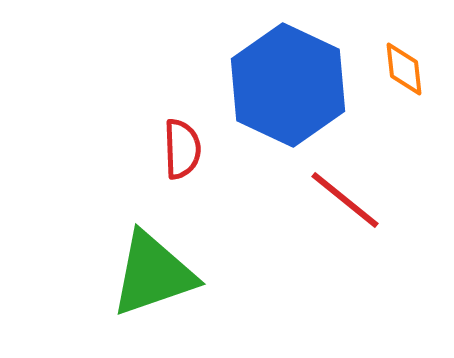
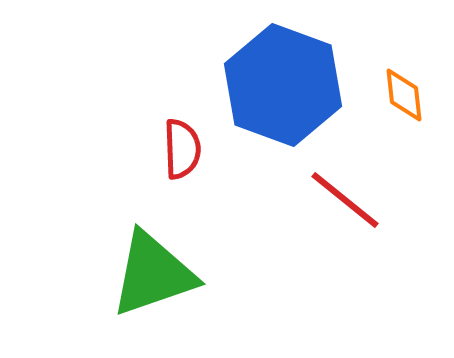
orange diamond: moved 26 px down
blue hexagon: moved 5 px left; rotated 5 degrees counterclockwise
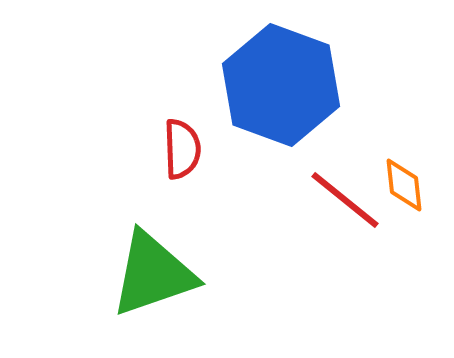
blue hexagon: moved 2 px left
orange diamond: moved 90 px down
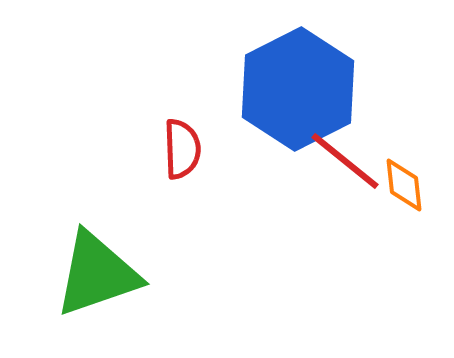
blue hexagon: moved 17 px right, 4 px down; rotated 13 degrees clockwise
red line: moved 39 px up
green triangle: moved 56 px left
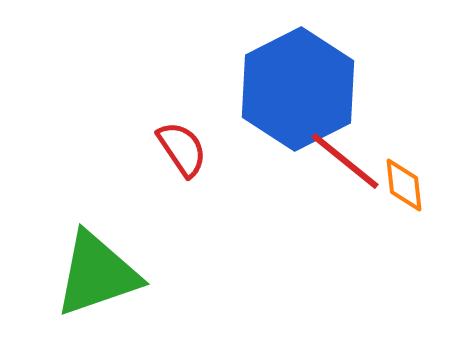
red semicircle: rotated 32 degrees counterclockwise
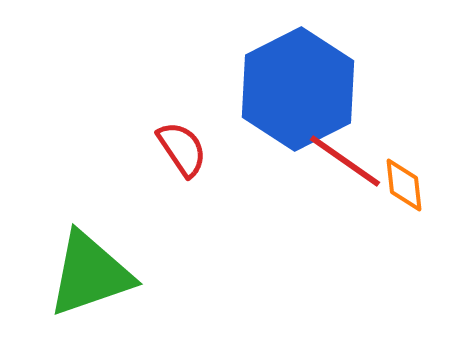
red line: rotated 4 degrees counterclockwise
green triangle: moved 7 px left
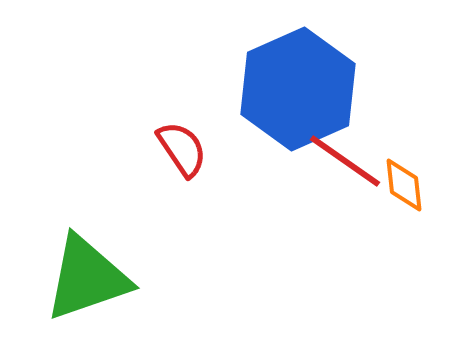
blue hexagon: rotated 3 degrees clockwise
green triangle: moved 3 px left, 4 px down
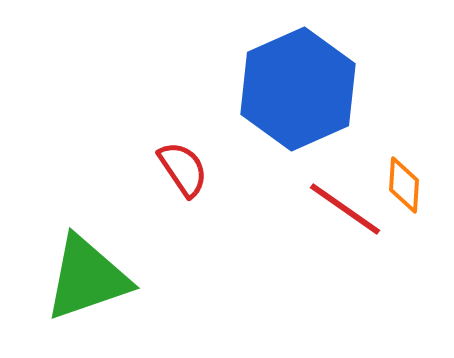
red semicircle: moved 1 px right, 20 px down
red line: moved 48 px down
orange diamond: rotated 10 degrees clockwise
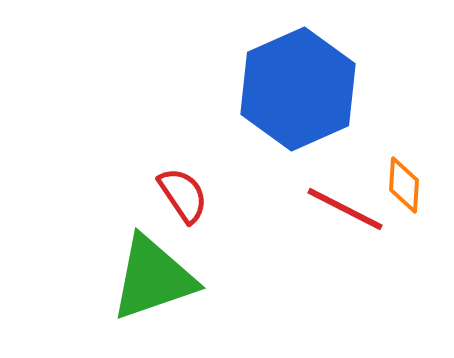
red semicircle: moved 26 px down
red line: rotated 8 degrees counterclockwise
green triangle: moved 66 px right
